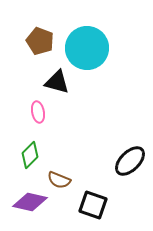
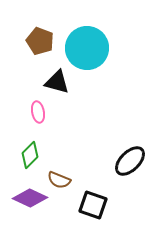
purple diamond: moved 4 px up; rotated 12 degrees clockwise
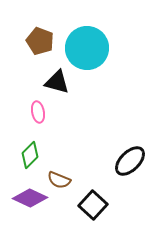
black square: rotated 24 degrees clockwise
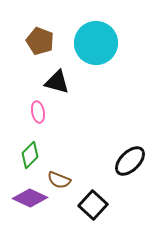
cyan circle: moved 9 px right, 5 px up
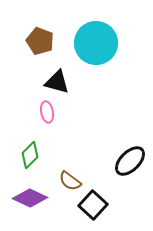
pink ellipse: moved 9 px right
brown semicircle: moved 11 px right, 1 px down; rotated 15 degrees clockwise
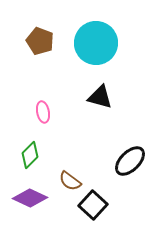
black triangle: moved 43 px right, 15 px down
pink ellipse: moved 4 px left
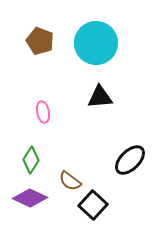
black triangle: rotated 20 degrees counterclockwise
green diamond: moved 1 px right, 5 px down; rotated 12 degrees counterclockwise
black ellipse: moved 1 px up
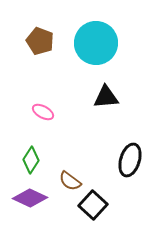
black triangle: moved 6 px right
pink ellipse: rotated 50 degrees counterclockwise
black ellipse: rotated 28 degrees counterclockwise
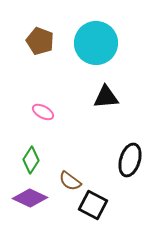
black square: rotated 16 degrees counterclockwise
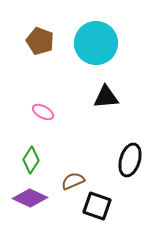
brown semicircle: moved 3 px right; rotated 120 degrees clockwise
black square: moved 4 px right, 1 px down; rotated 8 degrees counterclockwise
